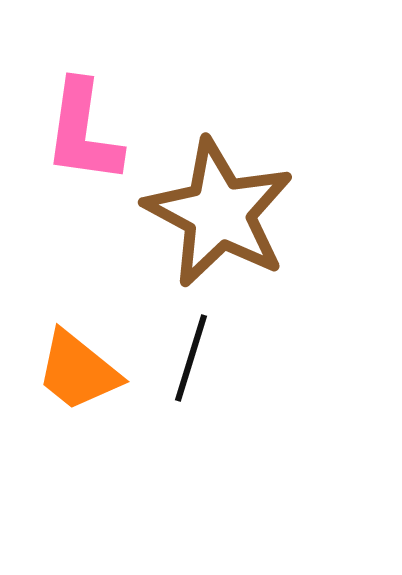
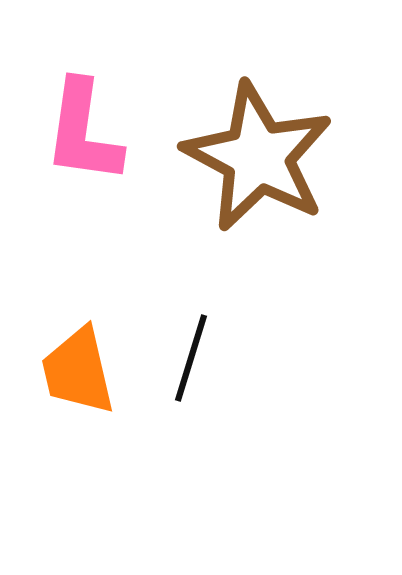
brown star: moved 39 px right, 56 px up
orange trapezoid: rotated 38 degrees clockwise
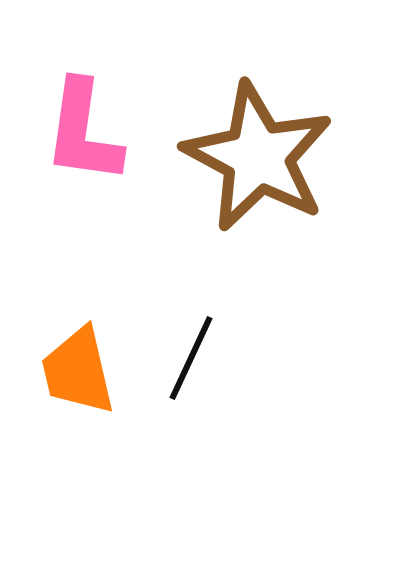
black line: rotated 8 degrees clockwise
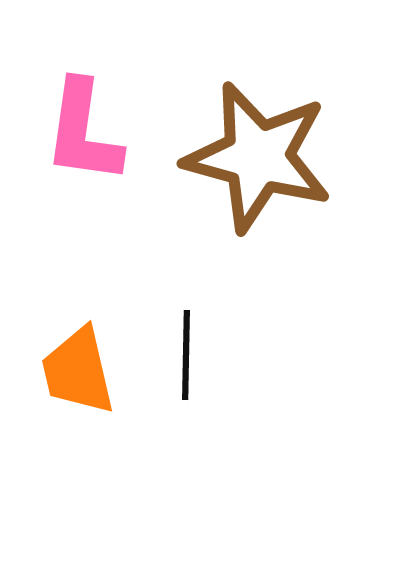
brown star: rotated 13 degrees counterclockwise
black line: moved 5 px left, 3 px up; rotated 24 degrees counterclockwise
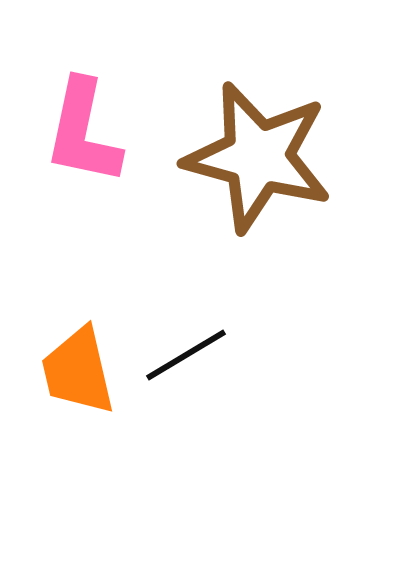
pink L-shape: rotated 4 degrees clockwise
black line: rotated 58 degrees clockwise
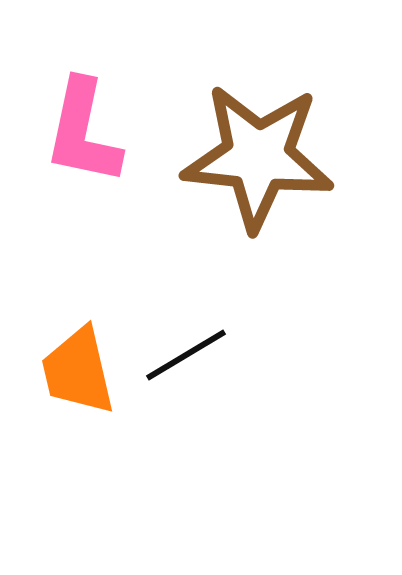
brown star: rotated 9 degrees counterclockwise
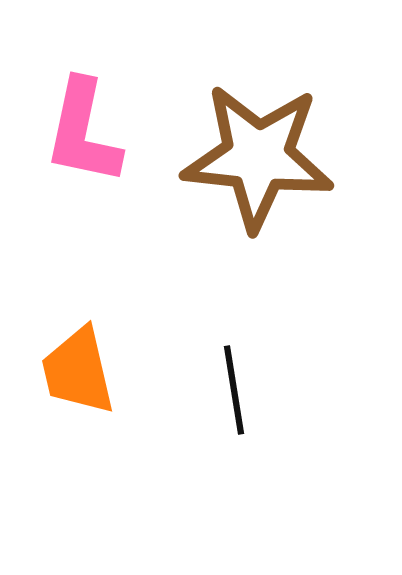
black line: moved 48 px right, 35 px down; rotated 68 degrees counterclockwise
